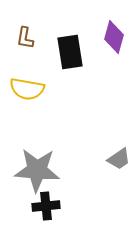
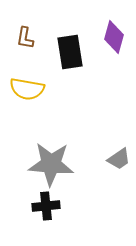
gray star: moved 14 px right, 6 px up
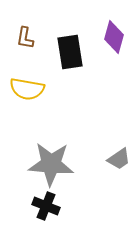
black cross: rotated 28 degrees clockwise
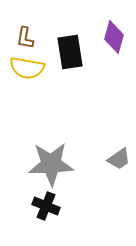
yellow semicircle: moved 21 px up
gray star: rotated 6 degrees counterclockwise
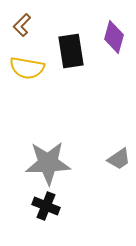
brown L-shape: moved 3 px left, 13 px up; rotated 35 degrees clockwise
black rectangle: moved 1 px right, 1 px up
gray star: moved 3 px left, 1 px up
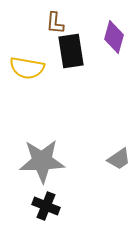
brown L-shape: moved 33 px right, 2 px up; rotated 40 degrees counterclockwise
gray star: moved 6 px left, 2 px up
